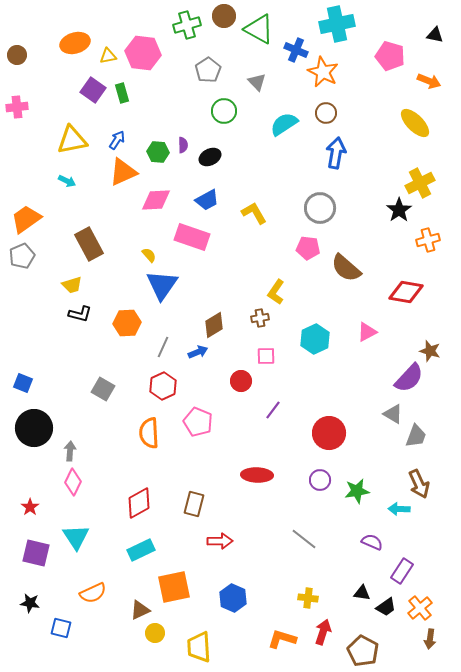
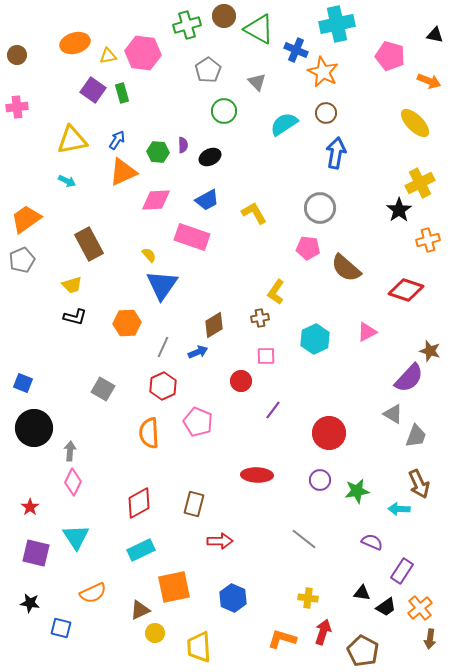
gray pentagon at (22, 256): moved 4 px down
red diamond at (406, 292): moved 2 px up; rotated 8 degrees clockwise
black L-shape at (80, 314): moved 5 px left, 3 px down
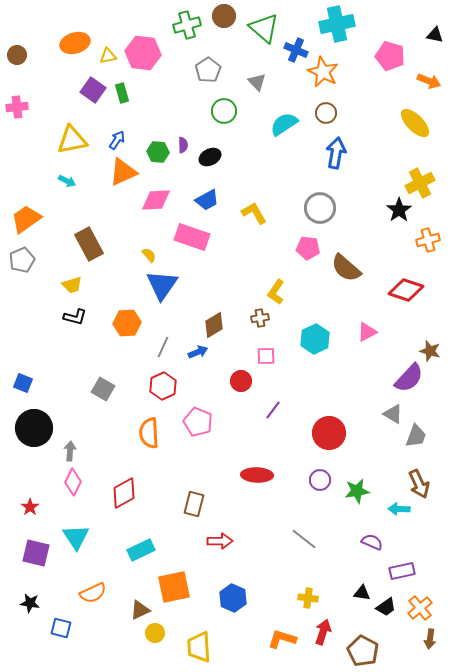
green triangle at (259, 29): moved 5 px right, 1 px up; rotated 12 degrees clockwise
red diamond at (139, 503): moved 15 px left, 10 px up
purple rectangle at (402, 571): rotated 45 degrees clockwise
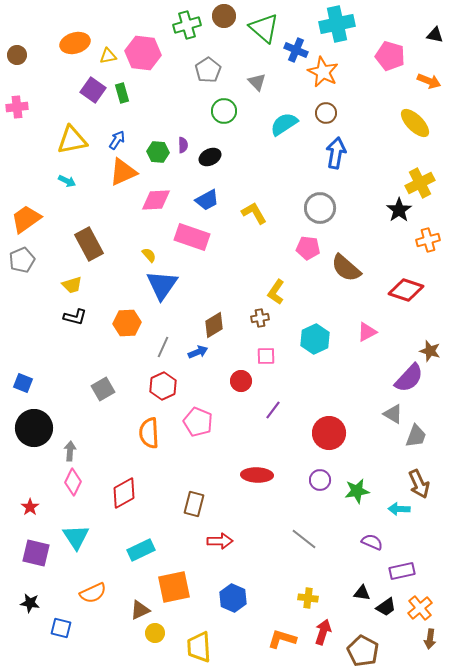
gray square at (103, 389): rotated 30 degrees clockwise
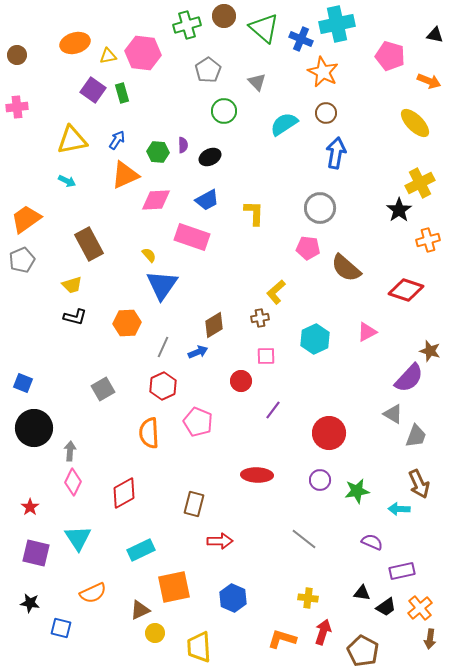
blue cross at (296, 50): moved 5 px right, 11 px up
orange triangle at (123, 172): moved 2 px right, 3 px down
yellow L-shape at (254, 213): rotated 32 degrees clockwise
yellow L-shape at (276, 292): rotated 15 degrees clockwise
cyan triangle at (76, 537): moved 2 px right, 1 px down
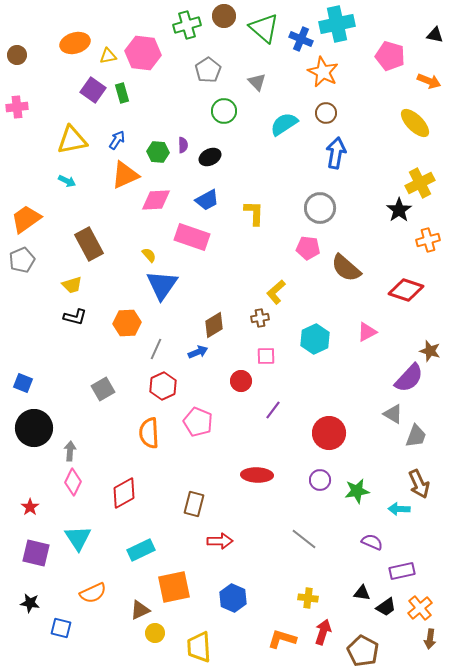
gray line at (163, 347): moved 7 px left, 2 px down
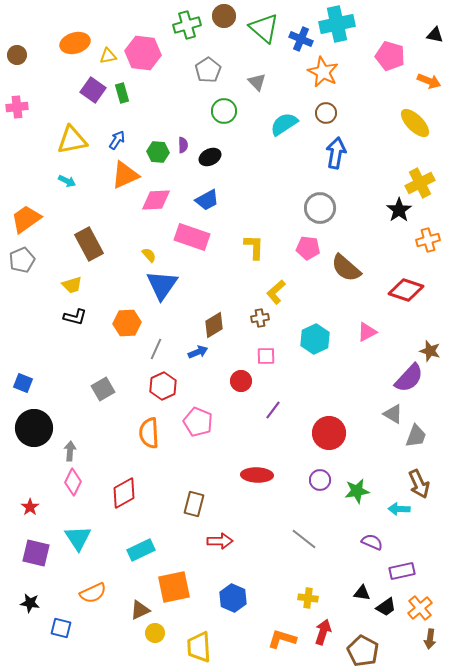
yellow L-shape at (254, 213): moved 34 px down
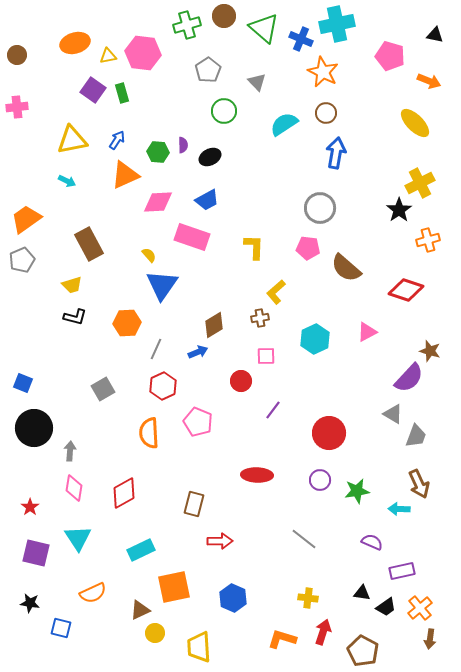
pink diamond at (156, 200): moved 2 px right, 2 px down
pink diamond at (73, 482): moved 1 px right, 6 px down; rotated 16 degrees counterclockwise
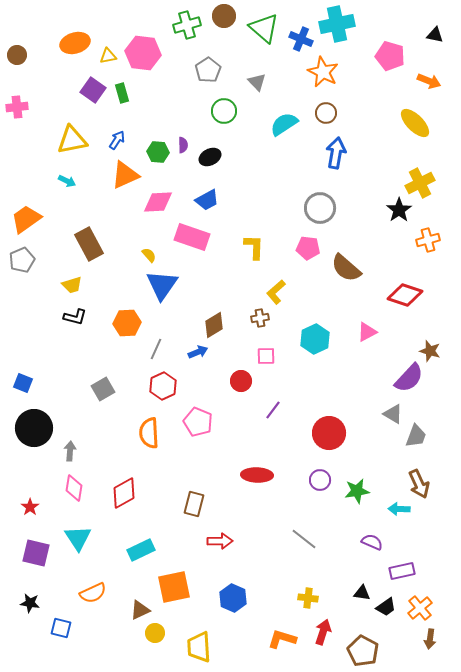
red diamond at (406, 290): moved 1 px left, 5 px down
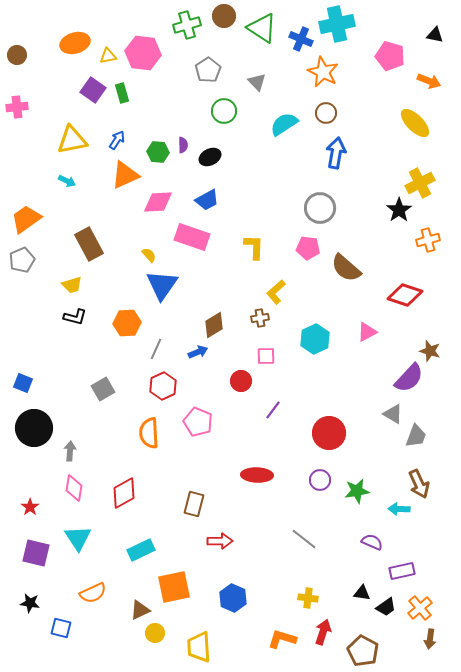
green triangle at (264, 28): moved 2 px left; rotated 8 degrees counterclockwise
